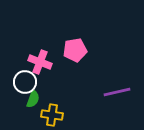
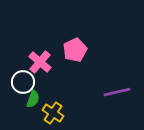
pink pentagon: rotated 15 degrees counterclockwise
pink cross: rotated 20 degrees clockwise
white circle: moved 2 px left
yellow cross: moved 1 px right, 2 px up; rotated 25 degrees clockwise
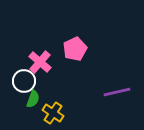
pink pentagon: moved 1 px up
white circle: moved 1 px right, 1 px up
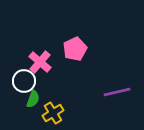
yellow cross: rotated 25 degrees clockwise
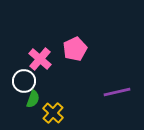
pink cross: moved 3 px up
yellow cross: rotated 15 degrees counterclockwise
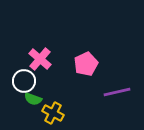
pink pentagon: moved 11 px right, 15 px down
green semicircle: rotated 90 degrees clockwise
yellow cross: rotated 15 degrees counterclockwise
